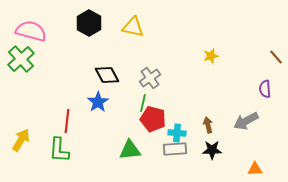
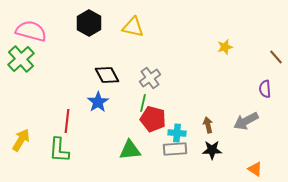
yellow star: moved 14 px right, 9 px up
orange triangle: rotated 35 degrees clockwise
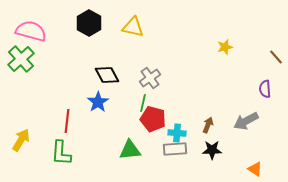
brown arrow: rotated 35 degrees clockwise
green L-shape: moved 2 px right, 3 px down
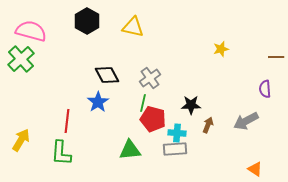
black hexagon: moved 2 px left, 2 px up
yellow star: moved 4 px left, 2 px down
brown line: rotated 49 degrees counterclockwise
black star: moved 21 px left, 45 px up
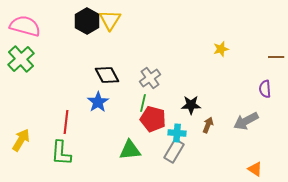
yellow triangle: moved 23 px left, 7 px up; rotated 50 degrees clockwise
pink semicircle: moved 6 px left, 5 px up
red line: moved 1 px left, 1 px down
gray rectangle: moved 1 px left, 2 px down; rotated 55 degrees counterclockwise
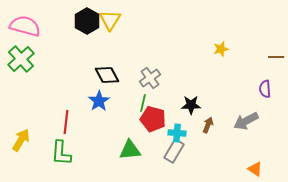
blue star: moved 1 px right, 1 px up
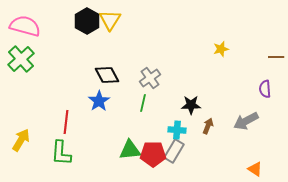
red pentagon: moved 35 px down; rotated 15 degrees counterclockwise
brown arrow: moved 1 px down
cyan cross: moved 3 px up
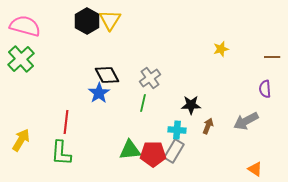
brown line: moved 4 px left
blue star: moved 8 px up
